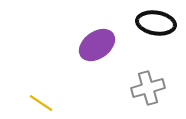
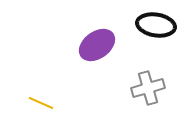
black ellipse: moved 2 px down
yellow line: rotated 10 degrees counterclockwise
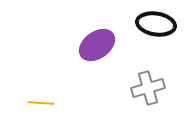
black ellipse: moved 1 px up
yellow line: rotated 20 degrees counterclockwise
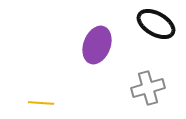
black ellipse: rotated 21 degrees clockwise
purple ellipse: rotated 33 degrees counterclockwise
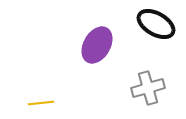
purple ellipse: rotated 9 degrees clockwise
yellow line: rotated 10 degrees counterclockwise
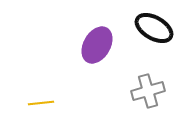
black ellipse: moved 2 px left, 4 px down
gray cross: moved 3 px down
